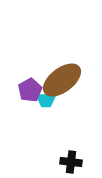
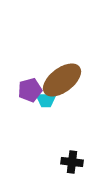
purple pentagon: rotated 15 degrees clockwise
black cross: moved 1 px right
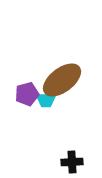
purple pentagon: moved 3 px left, 4 px down
black cross: rotated 10 degrees counterclockwise
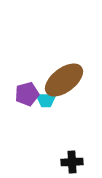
brown ellipse: moved 2 px right
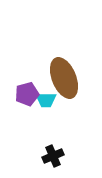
brown ellipse: moved 2 px up; rotated 75 degrees counterclockwise
black cross: moved 19 px left, 6 px up; rotated 20 degrees counterclockwise
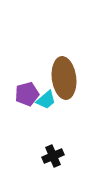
brown ellipse: rotated 15 degrees clockwise
cyan trapezoid: rotated 40 degrees counterclockwise
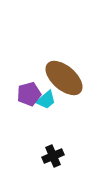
brown ellipse: rotated 42 degrees counterclockwise
purple pentagon: moved 2 px right
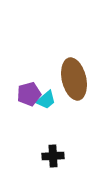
brown ellipse: moved 10 px right, 1 px down; rotated 36 degrees clockwise
black cross: rotated 20 degrees clockwise
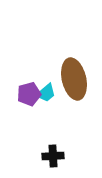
cyan trapezoid: moved 7 px up
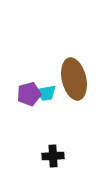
cyan trapezoid: rotated 30 degrees clockwise
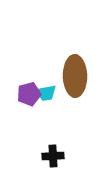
brown ellipse: moved 1 px right, 3 px up; rotated 12 degrees clockwise
